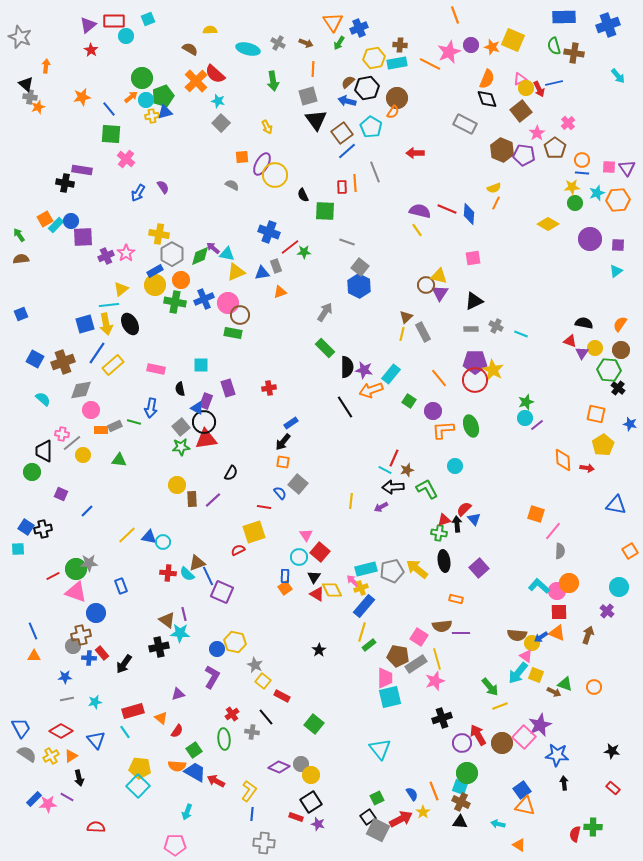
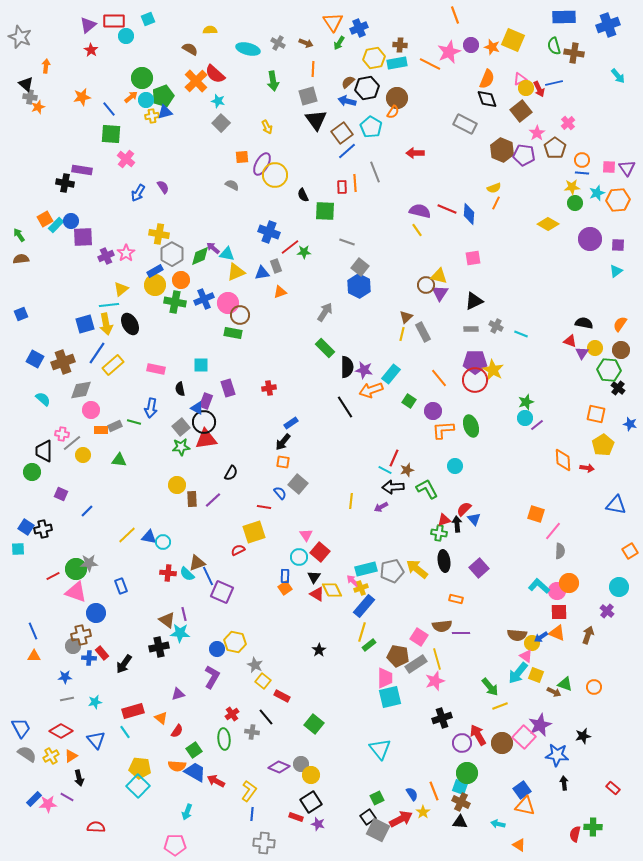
black star at (612, 751): moved 29 px left, 15 px up; rotated 21 degrees counterclockwise
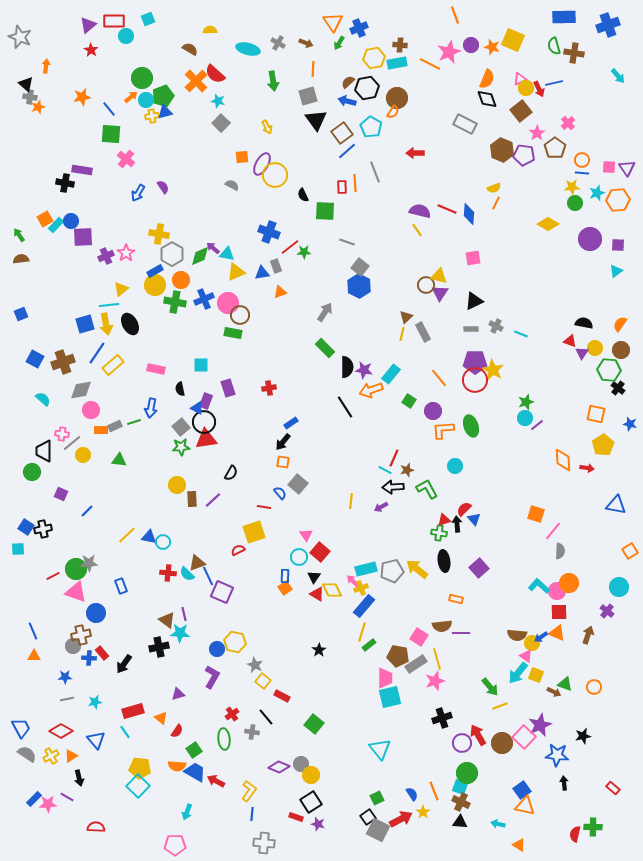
green line at (134, 422): rotated 32 degrees counterclockwise
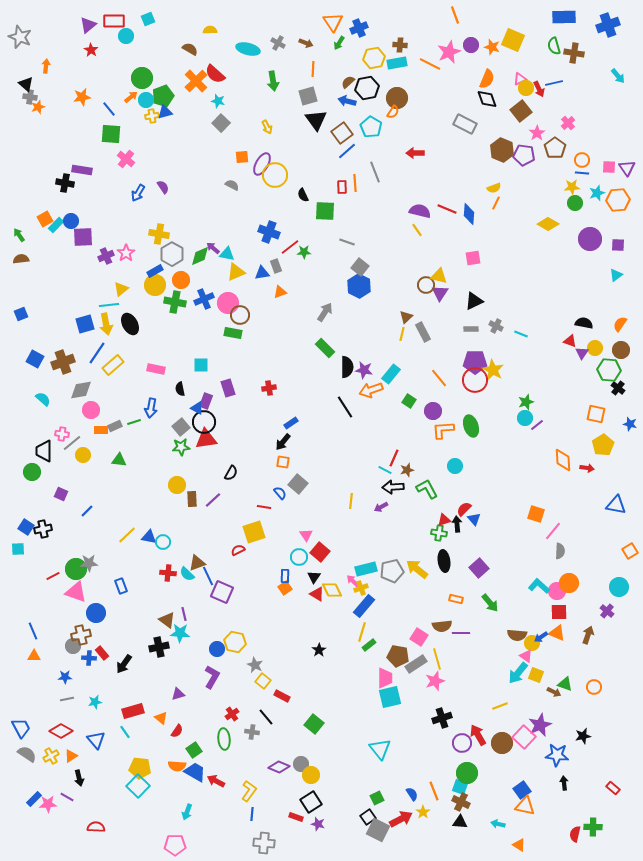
cyan triangle at (616, 271): moved 4 px down
green arrow at (490, 687): moved 84 px up
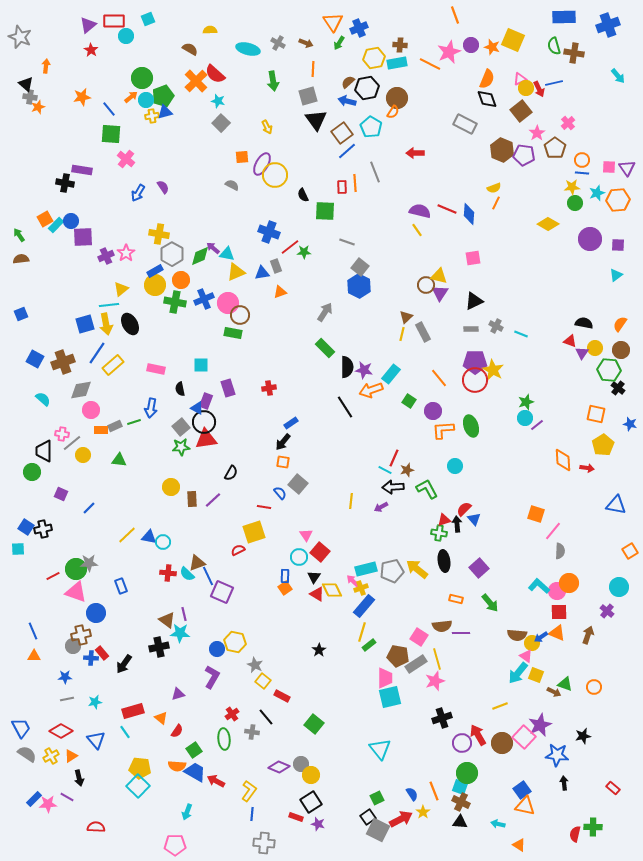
yellow circle at (177, 485): moved 6 px left, 2 px down
blue line at (87, 511): moved 2 px right, 3 px up
blue cross at (89, 658): moved 2 px right
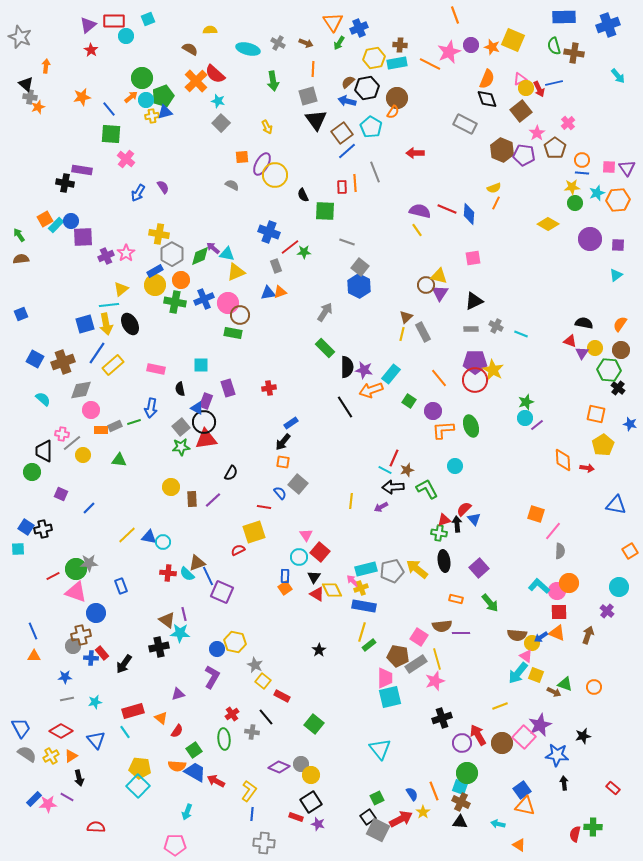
blue triangle at (262, 273): moved 6 px right, 20 px down
blue rectangle at (364, 606): rotated 60 degrees clockwise
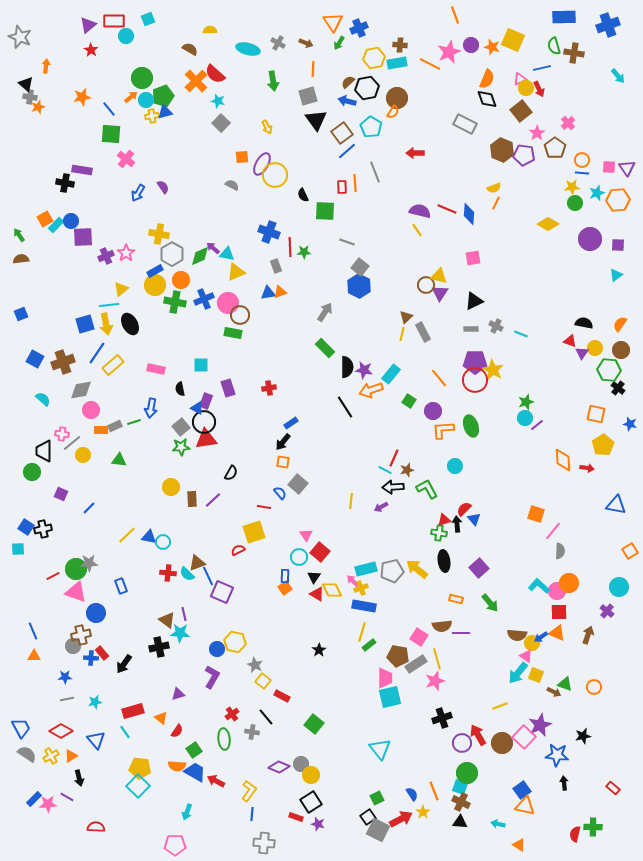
blue line at (554, 83): moved 12 px left, 15 px up
red line at (290, 247): rotated 54 degrees counterclockwise
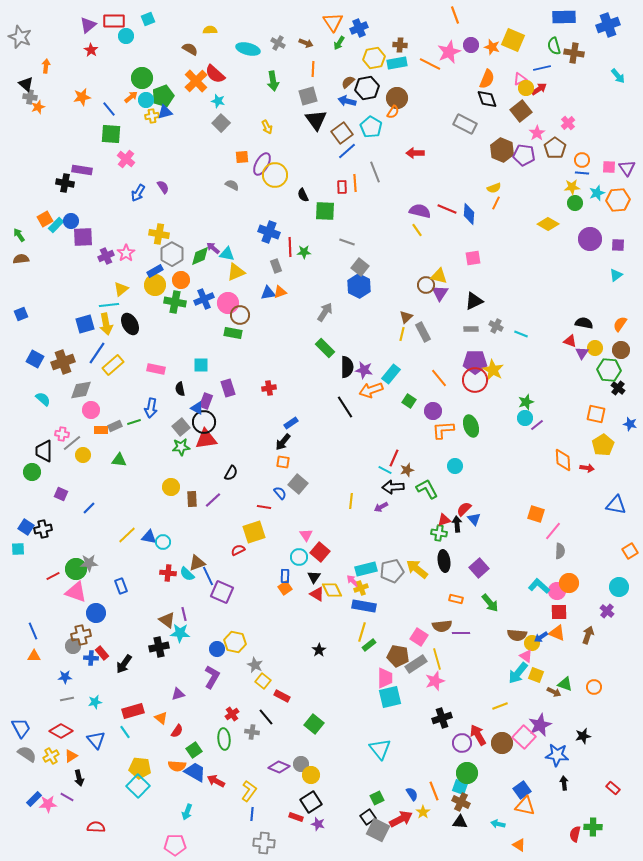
red arrow at (539, 89): rotated 98 degrees counterclockwise
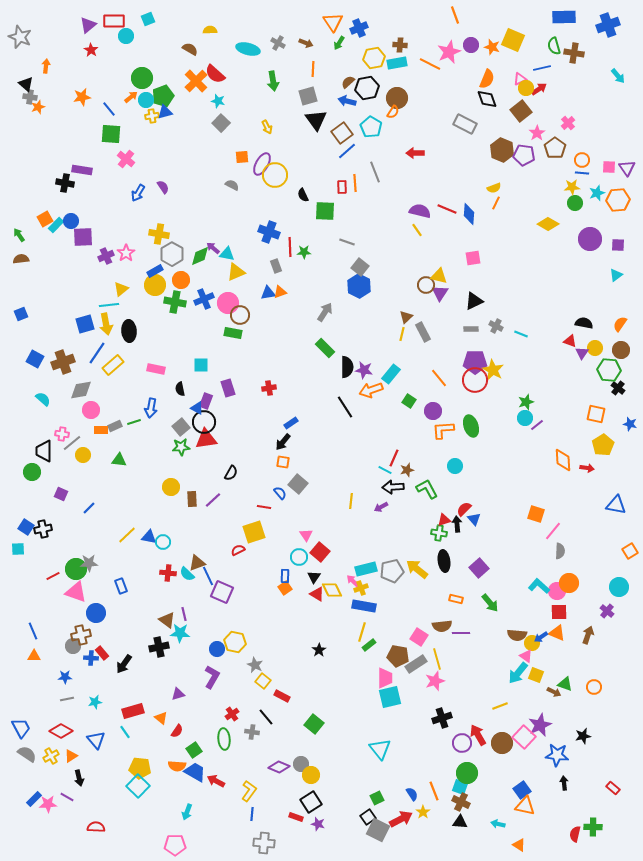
black ellipse at (130, 324): moved 1 px left, 7 px down; rotated 25 degrees clockwise
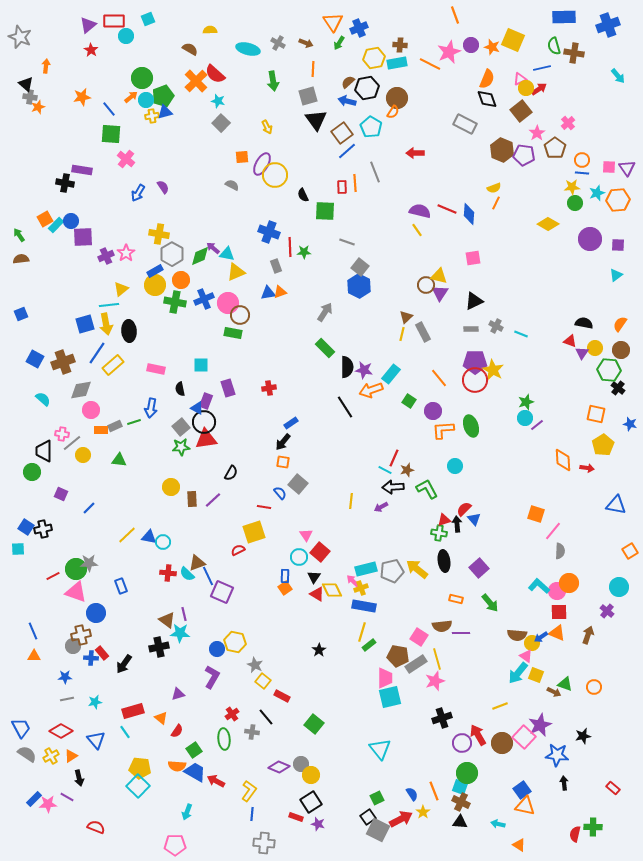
red semicircle at (96, 827): rotated 18 degrees clockwise
